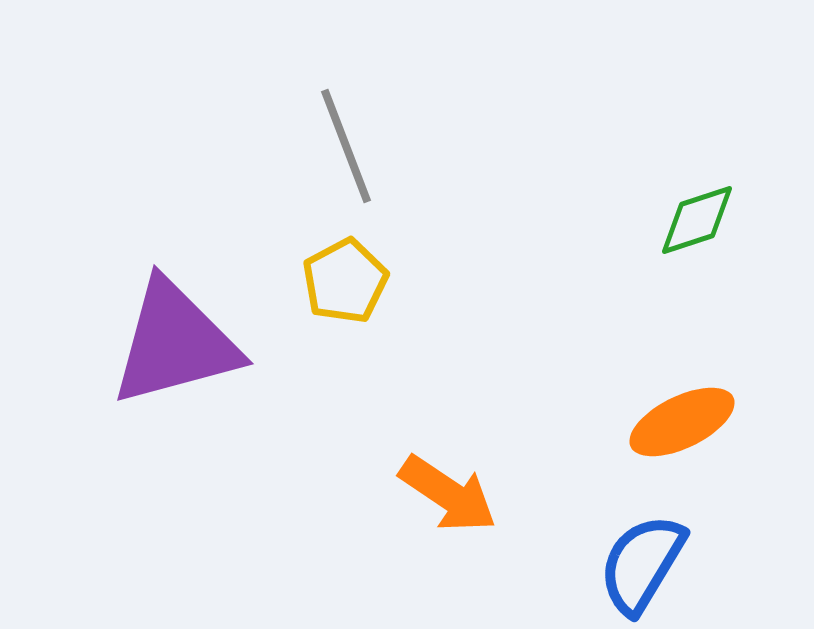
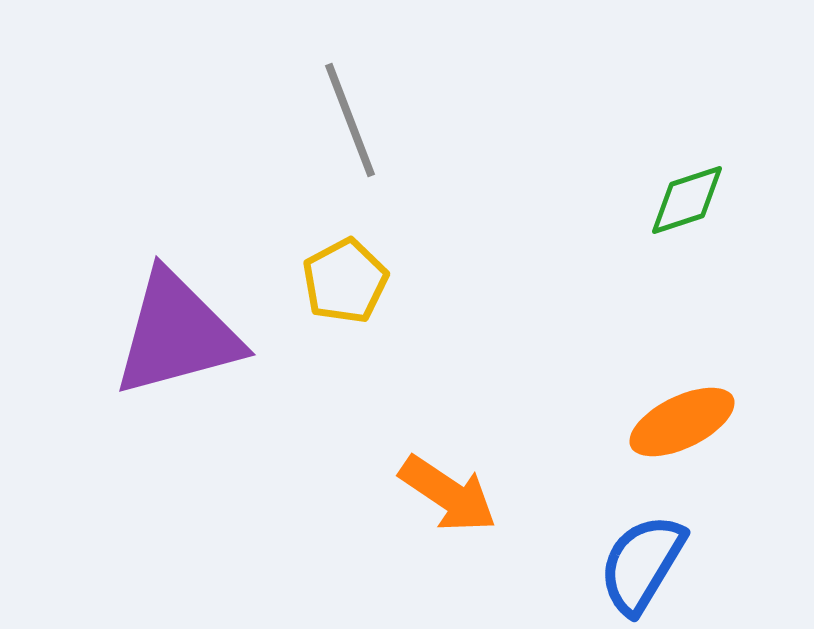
gray line: moved 4 px right, 26 px up
green diamond: moved 10 px left, 20 px up
purple triangle: moved 2 px right, 9 px up
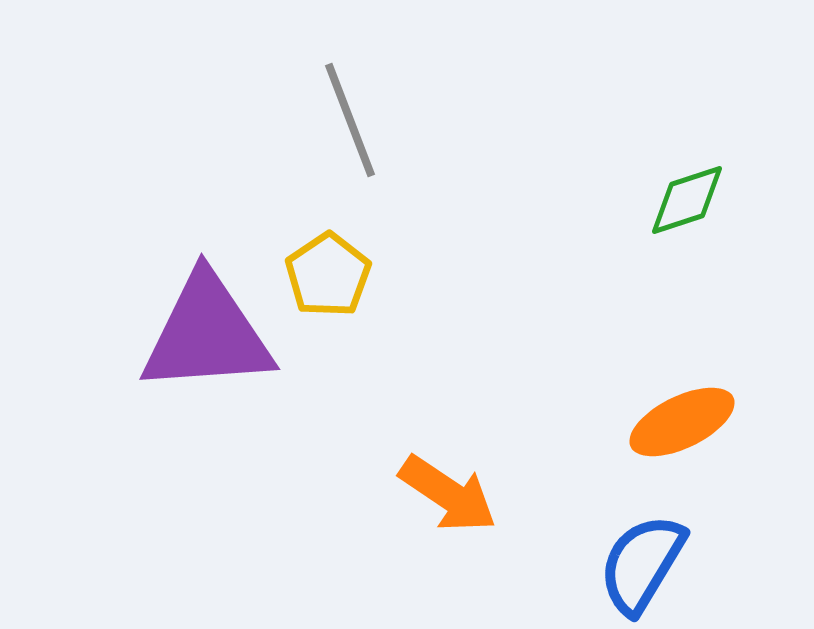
yellow pentagon: moved 17 px left, 6 px up; rotated 6 degrees counterclockwise
purple triangle: moved 30 px right; rotated 11 degrees clockwise
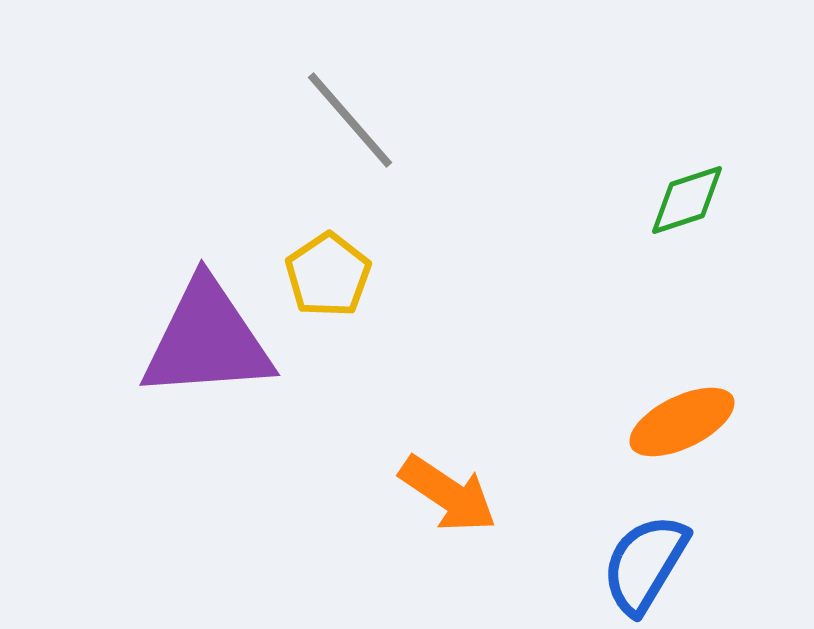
gray line: rotated 20 degrees counterclockwise
purple triangle: moved 6 px down
blue semicircle: moved 3 px right
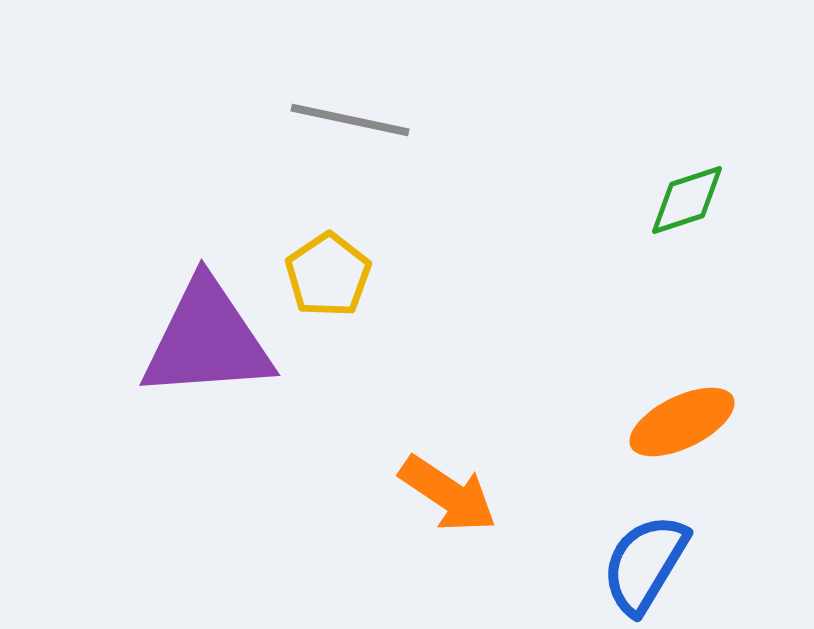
gray line: rotated 37 degrees counterclockwise
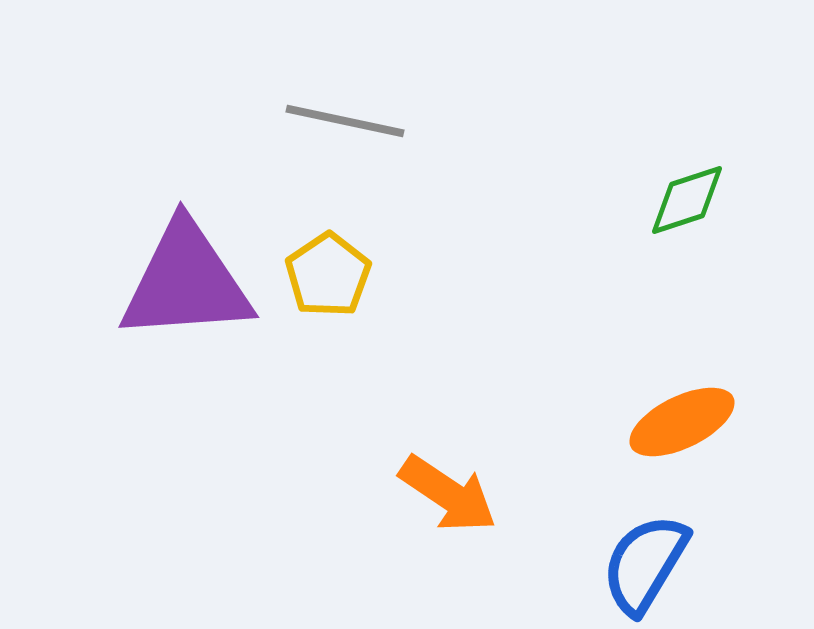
gray line: moved 5 px left, 1 px down
purple triangle: moved 21 px left, 58 px up
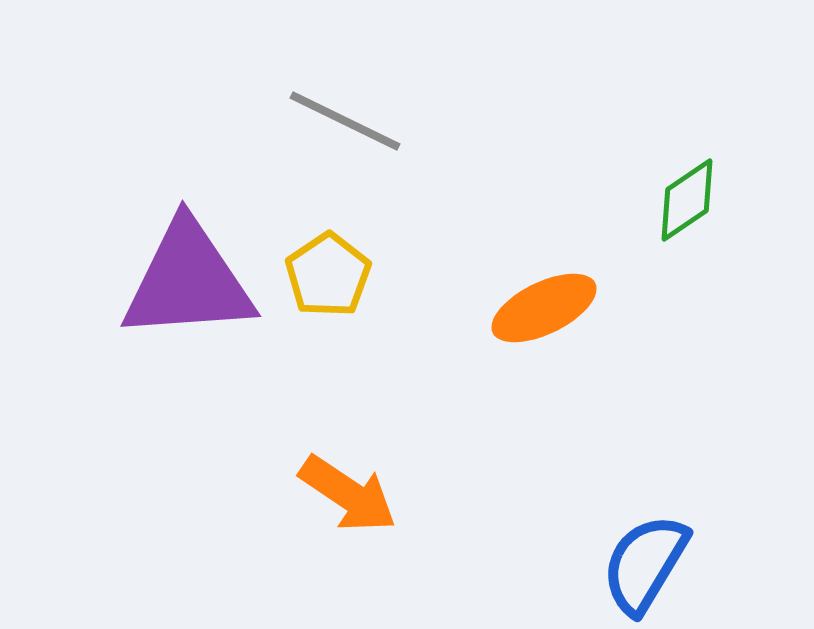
gray line: rotated 14 degrees clockwise
green diamond: rotated 16 degrees counterclockwise
purple triangle: moved 2 px right, 1 px up
orange ellipse: moved 138 px left, 114 px up
orange arrow: moved 100 px left
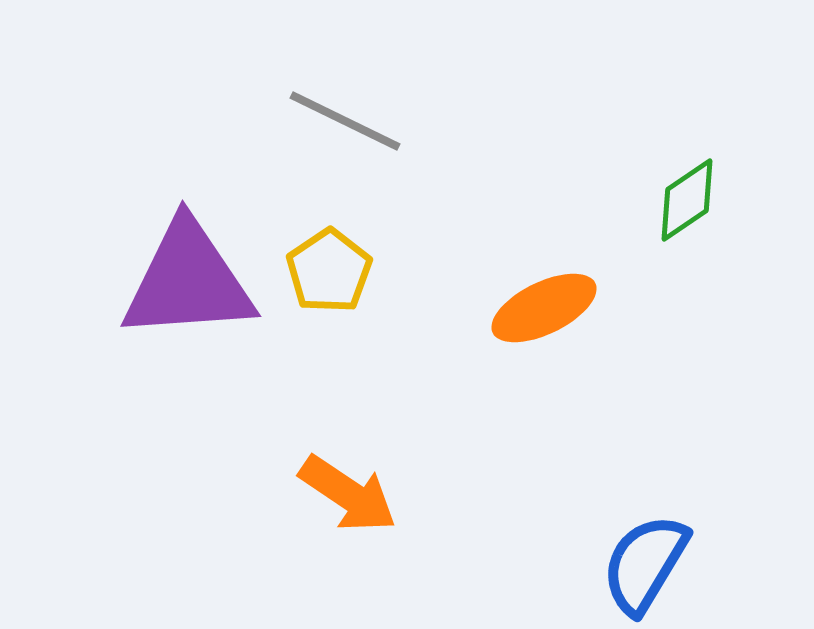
yellow pentagon: moved 1 px right, 4 px up
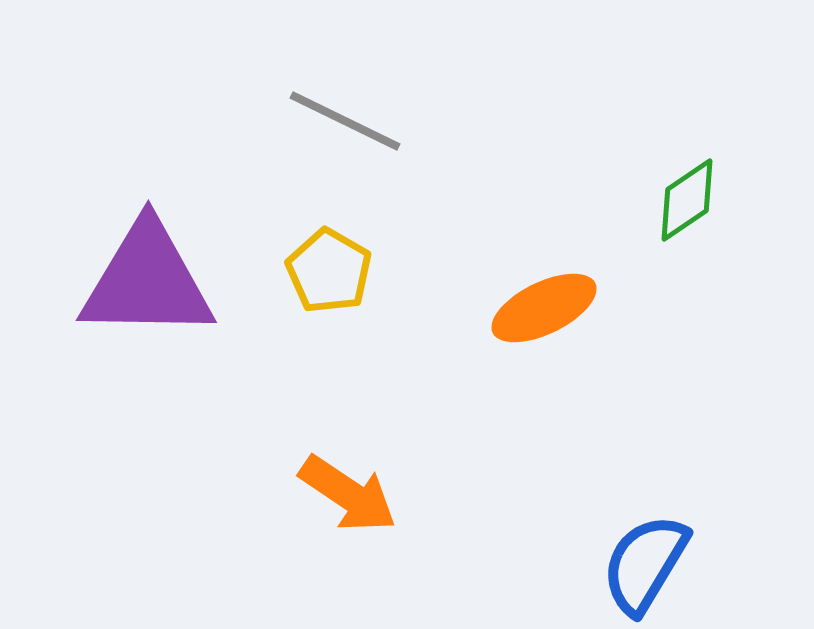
yellow pentagon: rotated 8 degrees counterclockwise
purple triangle: moved 41 px left; rotated 5 degrees clockwise
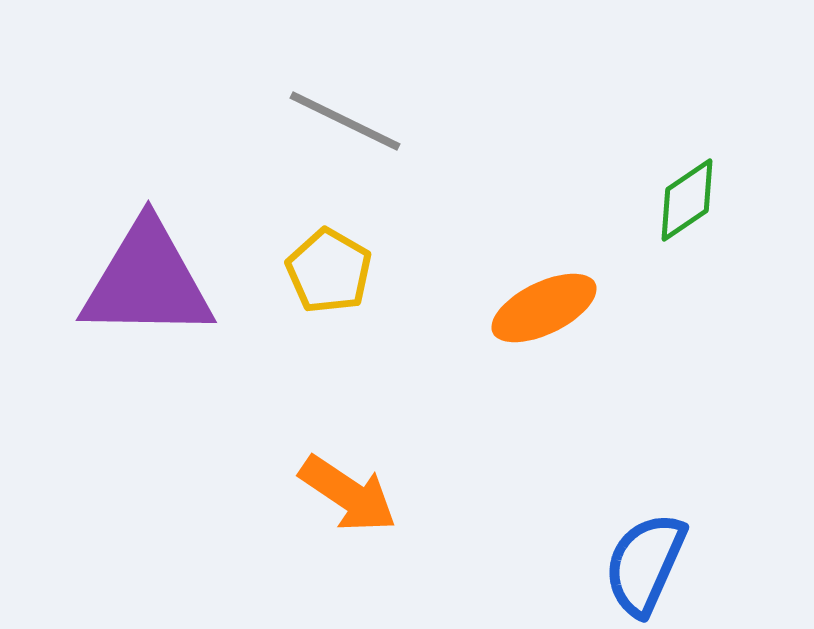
blue semicircle: rotated 7 degrees counterclockwise
